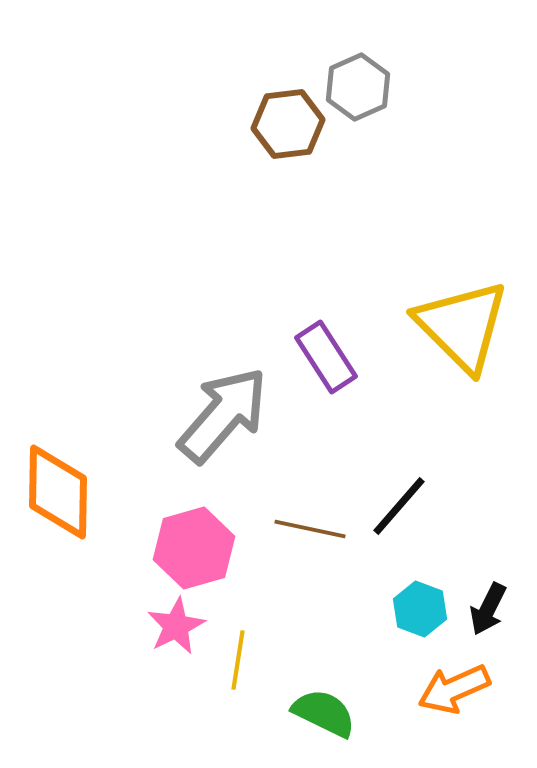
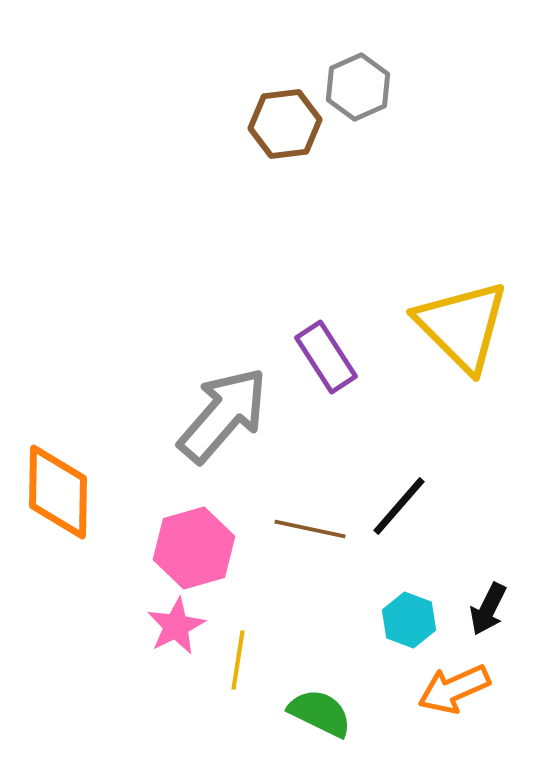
brown hexagon: moved 3 px left
cyan hexagon: moved 11 px left, 11 px down
green semicircle: moved 4 px left
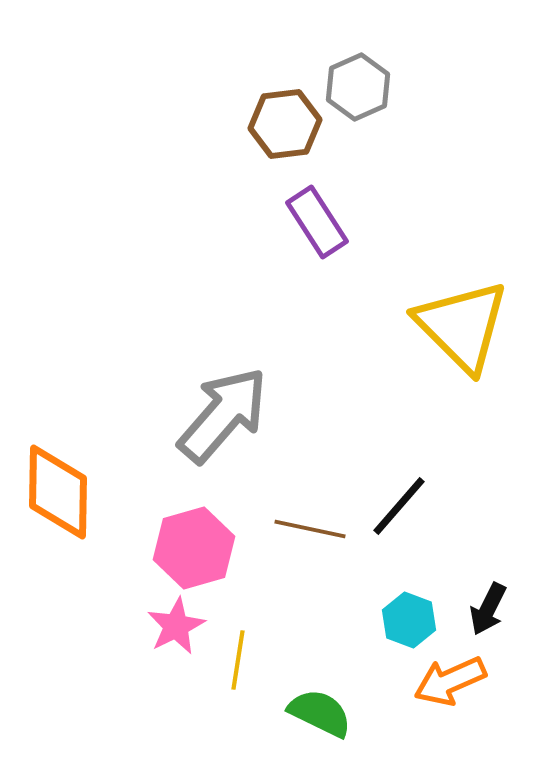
purple rectangle: moved 9 px left, 135 px up
orange arrow: moved 4 px left, 8 px up
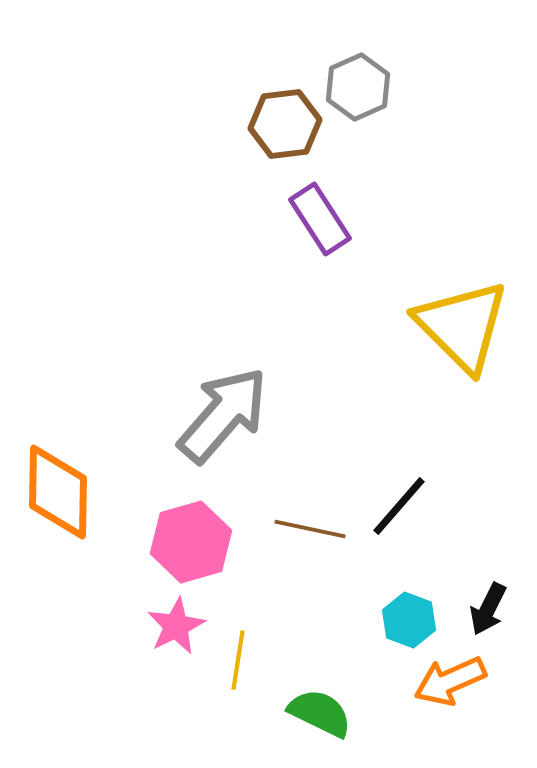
purple rectangle: moved 3 px right, 3 px up
pink hexagon: moved 3 px left, 6 px up
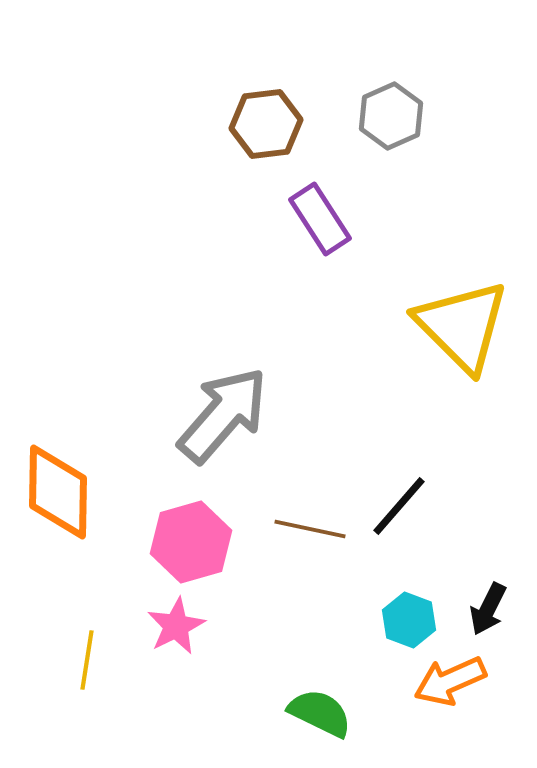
gray hexagon: moved 33 px right, 29 px down
brown hexagon: moved 19 px left
yellow line: moved 151 px left
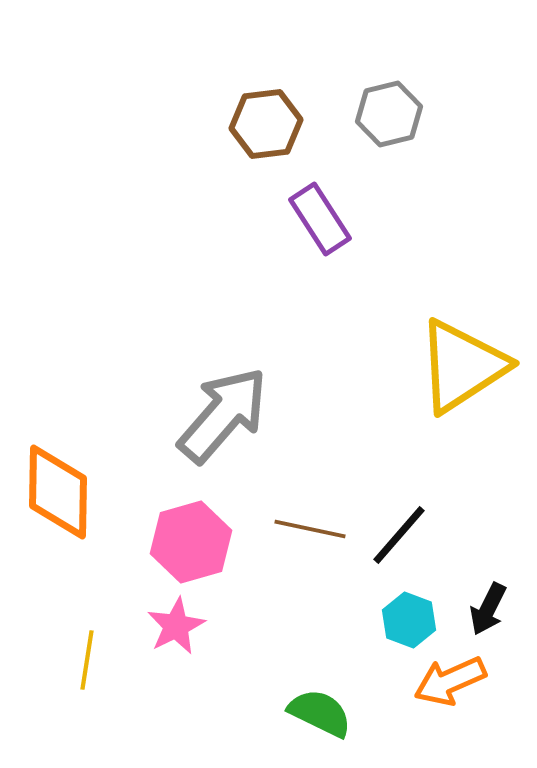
gray hexagon: moved 2 px left, 2 px up; rotated 10 degrees clockwise
yellow triangle: moved 40 px down; rotated 42 degrees clockwise
black line: moved 29 px down
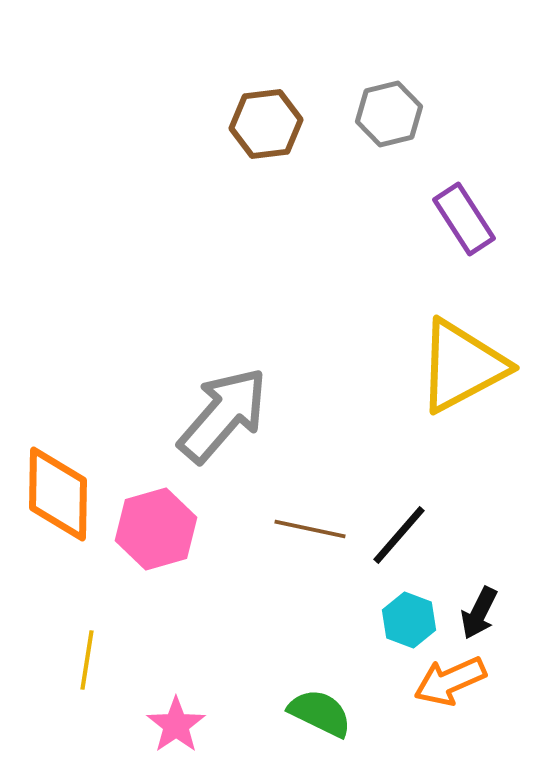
purple rectangle: moved 144 px right
yellow triangle: rotated 5 degrees clockwise
orange diamond: moved 2 px down
pink hexagon: moved 35 px left, 13 px up
black arrow: moved 9 px left, 4 px down
pink star: moved 99 px down; rotated 8 degrees counterclockwise
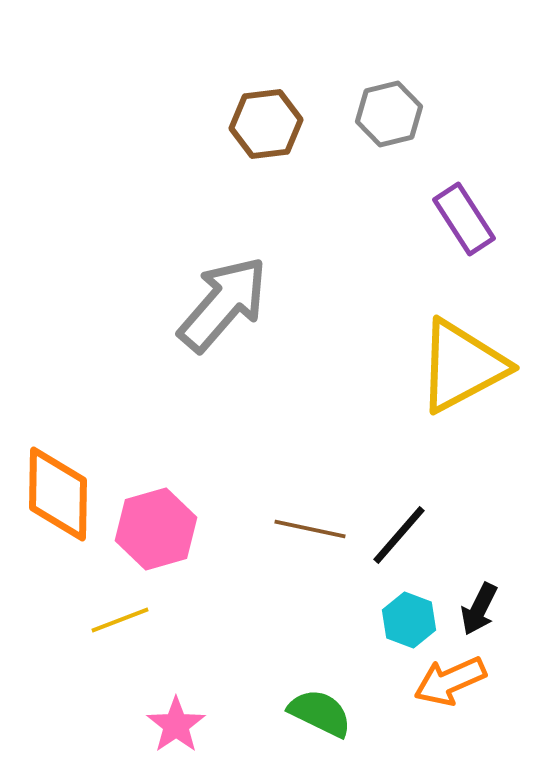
gray arrow: moved 111 px up
black arrow: moved 4 px up
yellow line: moved 33 px right, 40 px up; rotated 60 degrees clockwise
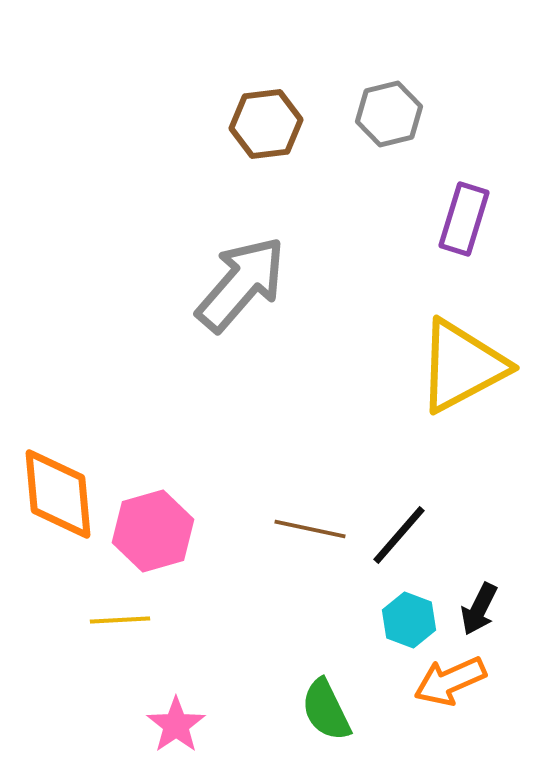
purple rectangle: rotated 50 degrees clockwise
gray arrow: moved 18 px right, 20 px up
orange diamond: rotated 6 degrees counterclockwise
pink hexagon: moved 3 px left, 2 px down
yellow line: rotated 18 degrees clockwise
green semicircle: moved 6 px right, 3 px up; rotated 142 degrees counterclockwise
